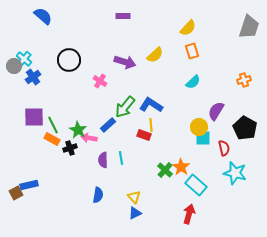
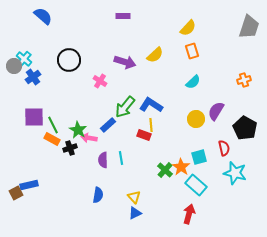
yellow circle at (199, 127): moved 3 px left, 8 px up
cyan square at (203, 138): moved 4 px left, 19 px down; rotated 14 degrees counterclockwise
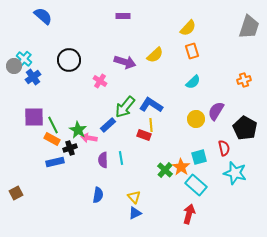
blue rectangle at (29, 185): moved 26 px right, 23 px up
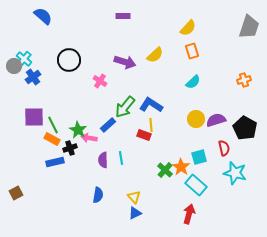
purple semicircle at (216, 111): moved 9 px down; rotated 42 degrees clockwise
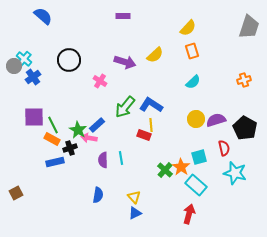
blue rectangle at (108, 125): moved 11 px left
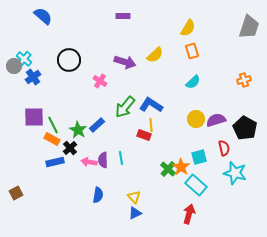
yellow semicircle at (188, 28): rotated 12 degrees counterclockwise
pink arrow at (89, 138): moved 24 px down
black cross at (70, 148): rotated 24 degrees counterclockwise
green cross at (165, 170): moved 3 px right, 1 px up
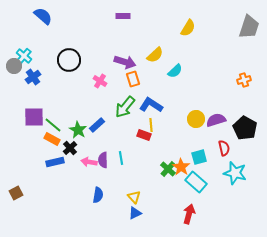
orange rectangle at (192, 51): moved 59 px left, 28 px down
cyan cross at (24, 59): moved 3 px up
cyan semicircle at (193, 82): moved 18 px left, 11 px up
green line at (53, 125): rotated 24 degrees counterclockwise
cyan rectangle at (196, 185): moved 3 px up
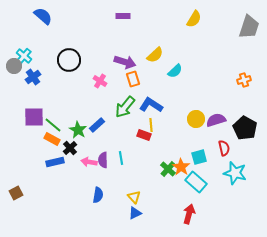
yellow semicircle at (188, 28): moved 6 px right, 9 px up
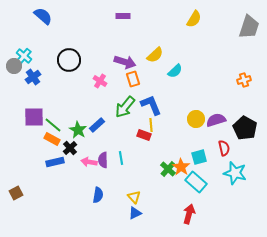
blue L-shape at (151, 105): rotated 35 degrees clockwise
